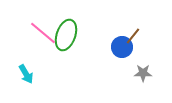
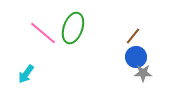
green ellipse: moved 7 px right, 7 px up
blue circle: moved 14 px right, 10 px down
cyan arrow: rotated 66 degrees clockwise
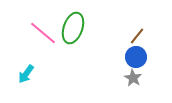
brown line: moved 4 px right
gray star: moved 10 px left, 5 px down; rotated 30 degrees clockwise
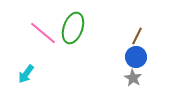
brown line: rotated 12 degrees counterclockwise
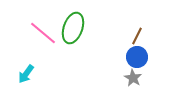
blue circle: moved 1 px right
